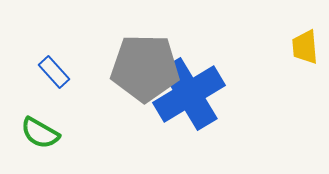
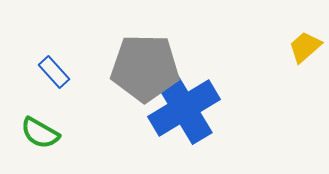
yellow trapezoid: rotated 54 degrees clockwise
blue cross: moved 5 px left, 14 px down
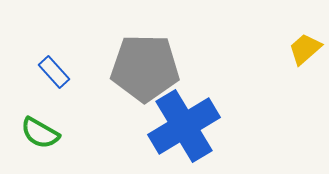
yellow trapezoid: moved 2 px down
blue cross: moved 18 px down
